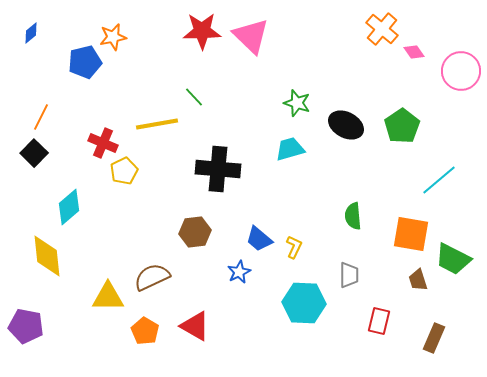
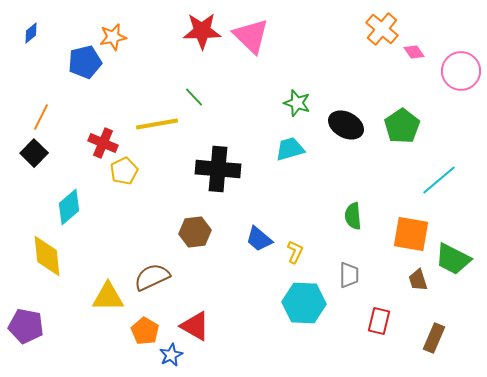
yellow L-shape: moved 1 px right, 5 px down
blue star: moved 68 px left, 83 px down
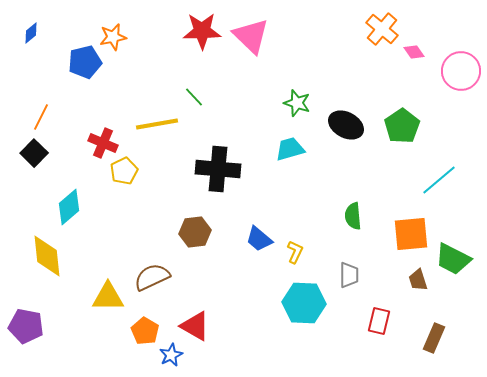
orange square: rotated 15 degrees counterclockwise
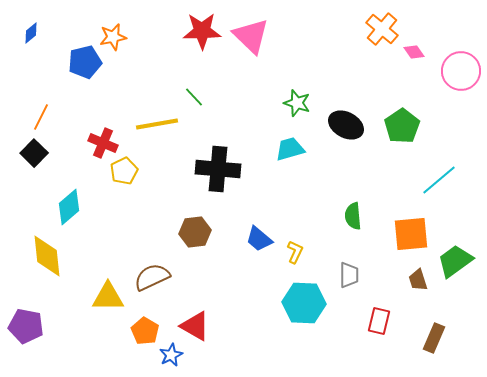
green trapezoid: moved 2 px right, 2 px down; rotated 117 degrees clockwise
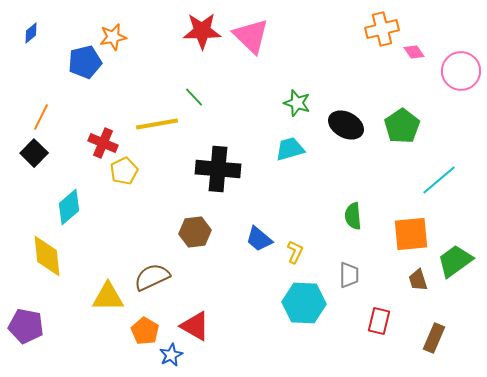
orange cross: rotated 36 degrees clockwise
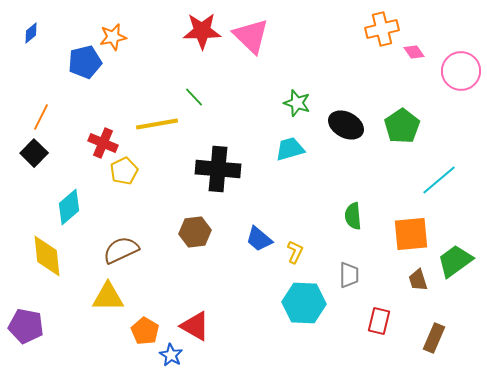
brown semicircle: moved 31 px left, 27 px up
blue star: rotated 15 degrees counterclockwise
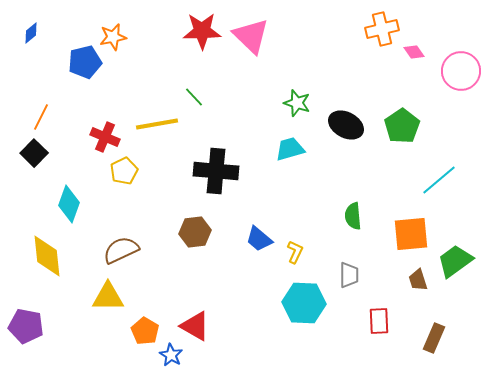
red cross: moved 2 px right, 6 px up
black cross: moved 2 px left, 2 px down
cyan diamond: moved 3 px up; rotated 30 degrees counterclockwise
red rectangle: rotated 16 degrees counterclockwise
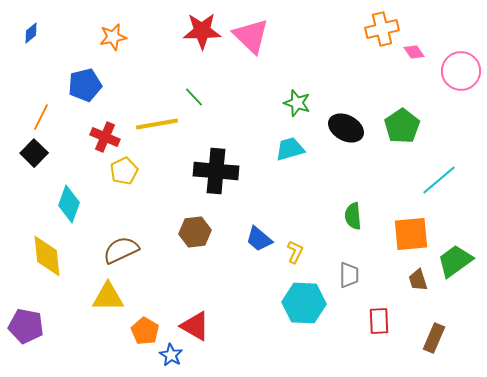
blue pentagon: moved 23 px down
black ellipse: moved 3 px down
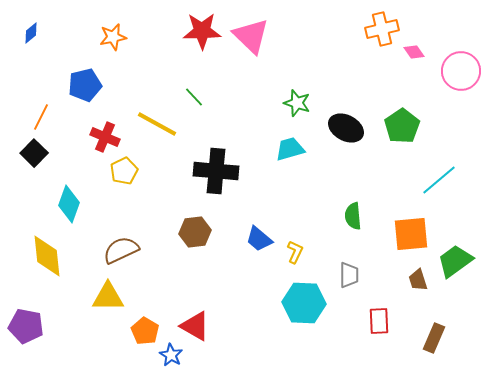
yellow line: rotated 39 degrees clockwise
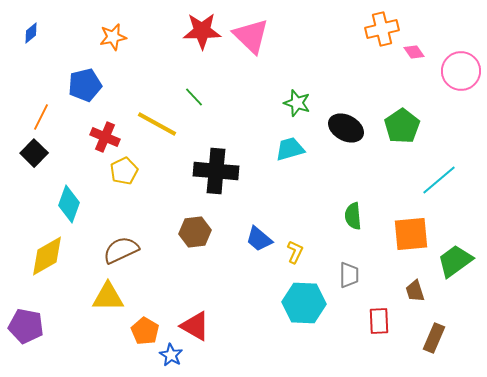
yellow diamond: rotated 66 degrees clockwise
brown trapezoid: moved 3 px left, 11 px down
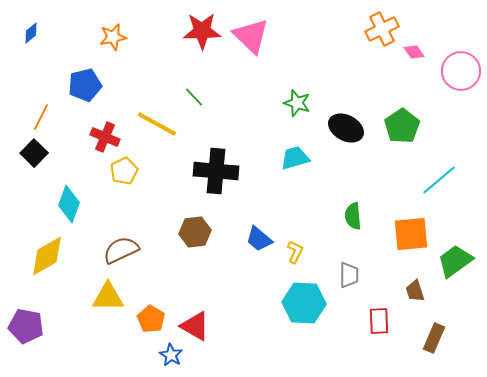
orange cross: rotated 12 degrees counterclockwise
cyan trapezoid: moved 5 px right, 9 px down
orange pentagon: moved 6 px right, 12 px up
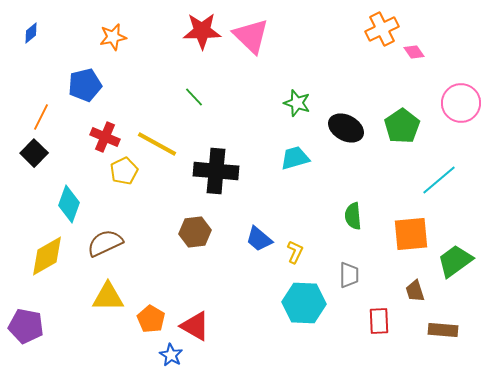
pink circle: moved 32 px down
yellow line: moved 20 px down
brown semicircle: moved 16 px left, 7 px up
brown rectangle: moved 9 px right, 8 px up; rotated 72 degrees clockwise
